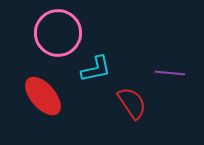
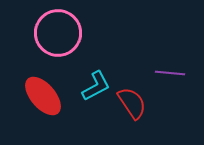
cyan L-shape: moved 17 px down; rotated 16 degrees counterclockwise
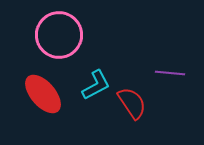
pink circle: moved 1 px right, 2 px down
cyan L-shape: moved 1 px up
red ellipse: moved 2 px up
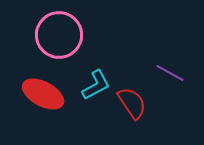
purple line: rotated 24 degrees clockwise
red ellipse: rotated 21 degrees counterclockwise
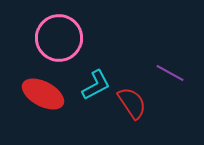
pink circle: moved 3 px down
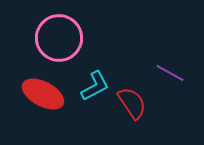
cyan L-shape: moved 1 px left, 1 px down
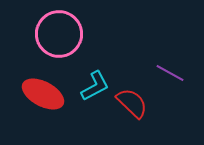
pink circle: moved 4 px up
red semicircle: rotated 12 degrees counterclockwise
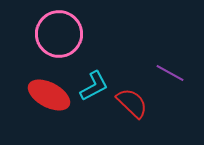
cyan L-shape: moved 1 px left
red ellipse: moved 6 px right, 1 px down
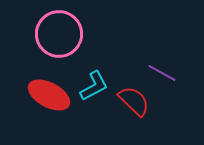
purple line: moved 8 px left
red semicircle: moved 2 px right, 2 px up
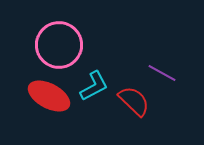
pink circle: moved 11 px down
red ellipse: moved 1 px down
